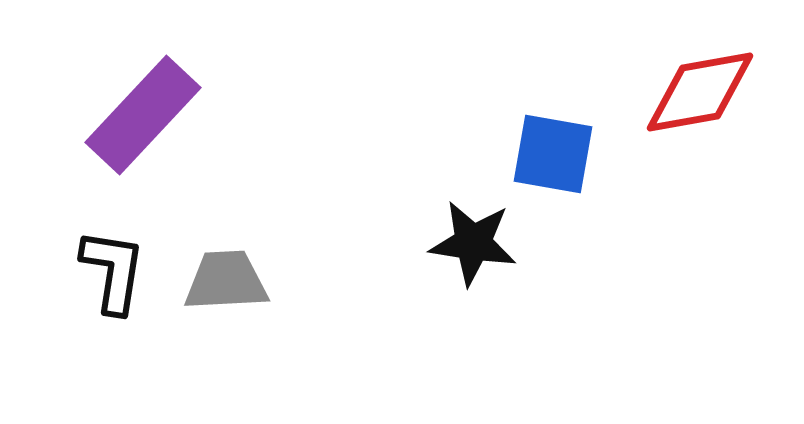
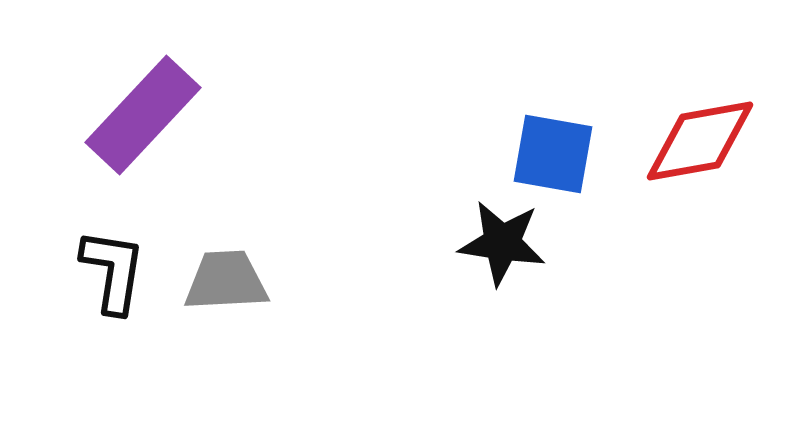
red diamond: moved 49 px down
black star: moved 29 px right
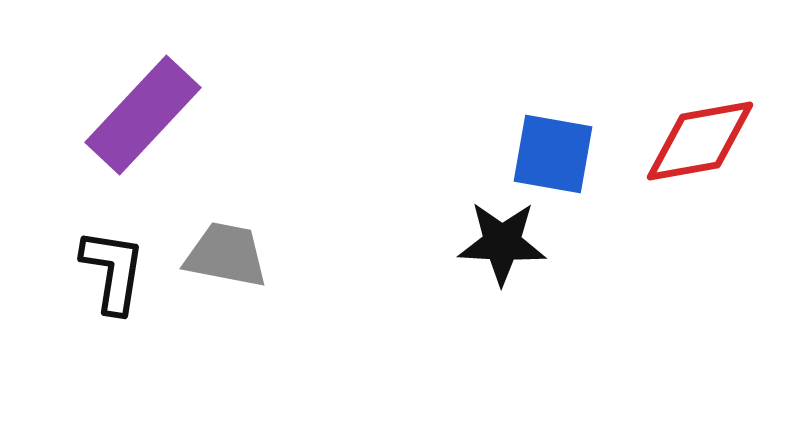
black star: rotated 6 degrees counterclockwise
gray trapezoid: moved 26 px up; rotated 14 degrees clockwise
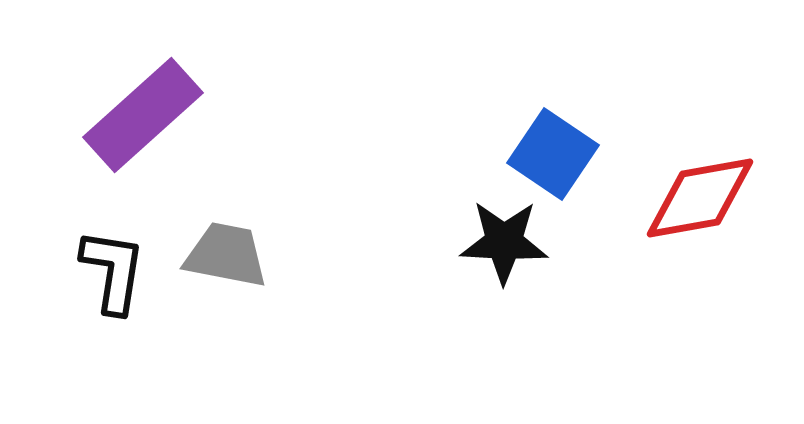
purple rectangle: rotated 5 degrees clockwise
red diamond: moved 57 px down
blue square: rotated 24 degrees clockwise
black star: moved 2 px right, 1 px up
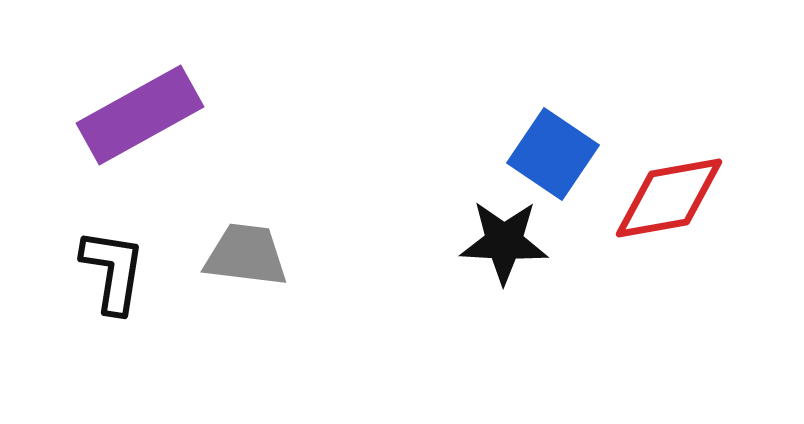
purple rectangle: moved 3 px left; rotated 13 degrees clockwise
red diamond: moved 31 px left
gray trapezoid: moved 20 px right; rotated 4 degrees counterclockwise
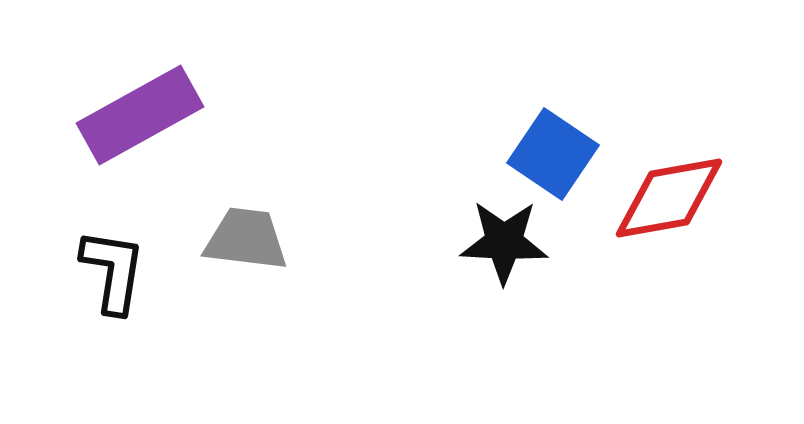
gray trapezoid: moved 16 px up
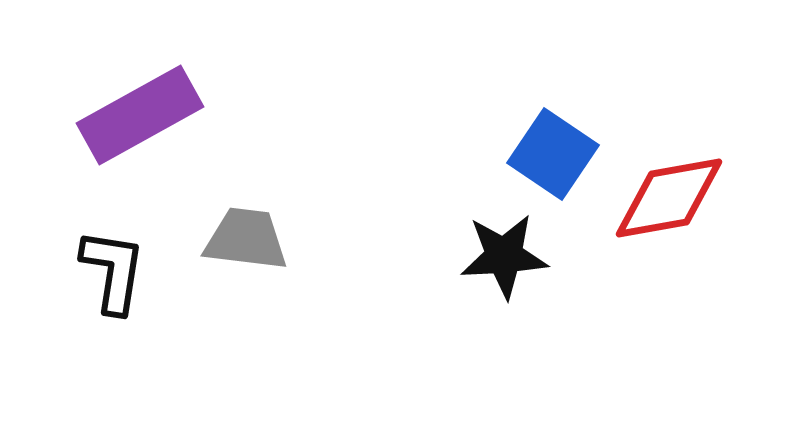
black star: moved 14 px down; rotated 6 degrees counterclockwise
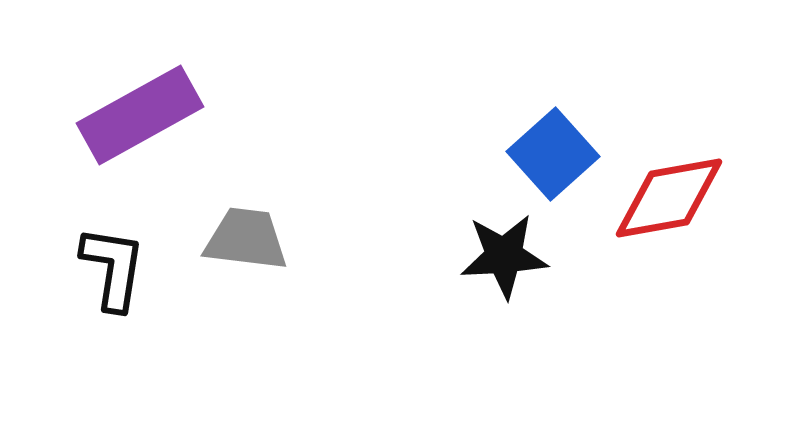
blue square: rotated 14 degrees clockwise
black L-shape: moved 3 px up
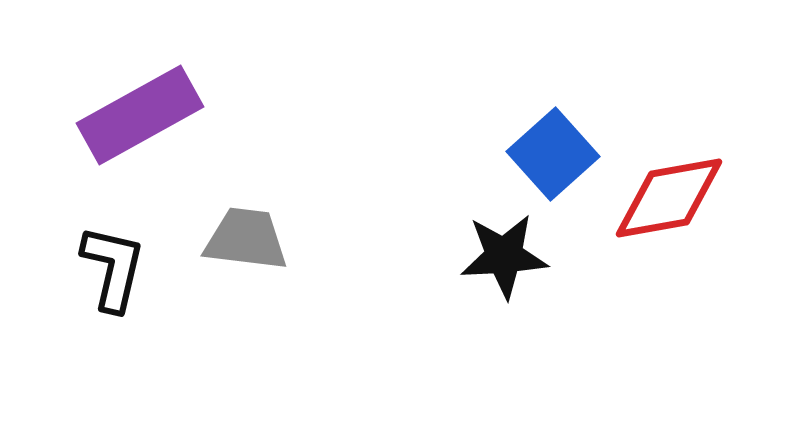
black L-shape: rotated 4 degrees clockwise
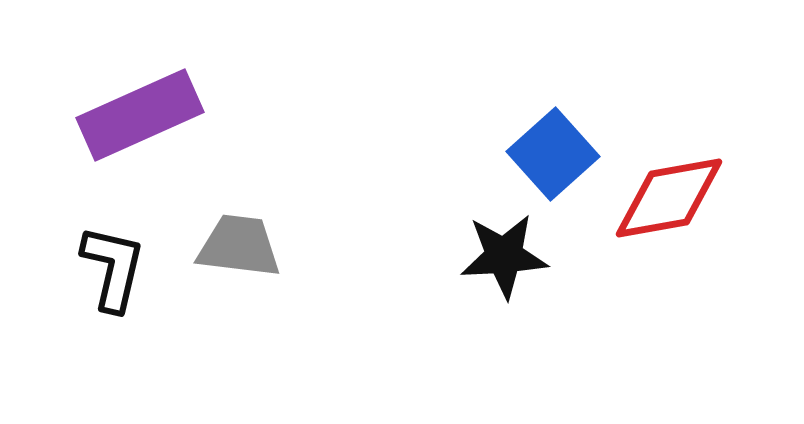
purple rectangle: rotated 5 degrees clockwise
gray trapezoid: moved 7 px left, 7 px down
